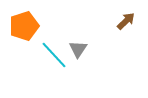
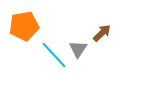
brown arrow: moved 24 px left, 12 px down
orange pentagon: rotated 8 degrees clockwise
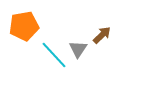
brown arrow: moved 2 px down
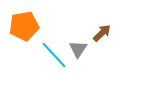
brown arrow: moved 2 px up
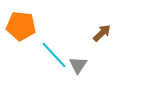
orange pentagon: moved 3 px left; rotated 16 degrees clockwise
gray triangle: moved 16 px down
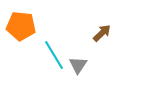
cyan line: rotated 12 degrees clockwise
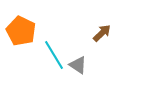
orange pentagon: moved 5 px down; rotated 20 degrees clockwise
gray triangle: rotated 30 degrees counterclockwise
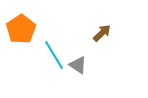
orange pentagon: moved 2 px up; rotated 12 degrees clockwise
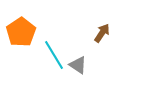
orange pentagon: moved 3 px down
brown arrow: rotated 12 degrees counterclockwise
